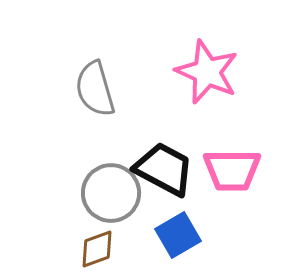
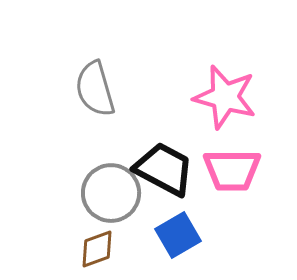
pink star: moved 18 px right, 25 px down; rotated 8 degrees counterclockwise
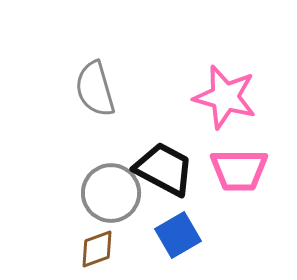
pink trapezoid: moved 7 px right
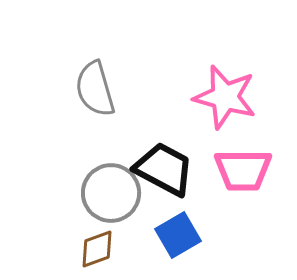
pink trapezoid: moved 4 px right
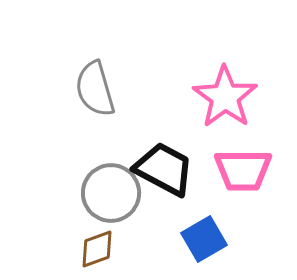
pink star: rotated 20 degrees clockwise
blue square: moved 26 px right, 4 px down
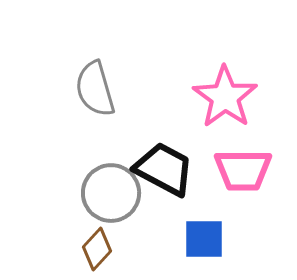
blue square: rotated 30 degrees clockwise
brown diamond: rotated 27 degrees counterclockwise
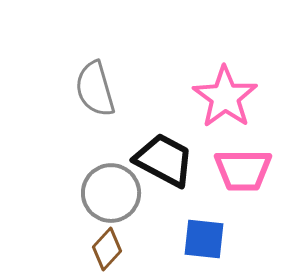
black trapezoid: moved 9 px up
blue square: rotated 6 degrees clockwise
brown diamond: moved 10 px right
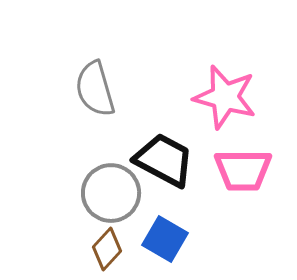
pink star: rotated 20 degrees counterclockwise
blue square: moved 39 px left; rotated 24 degrees clockwise
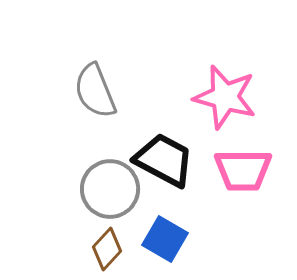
gray semicircle: moved 2 px down; rotated 6 degrees counterclockwise
gray circle: moved 1 px left, 4 px up
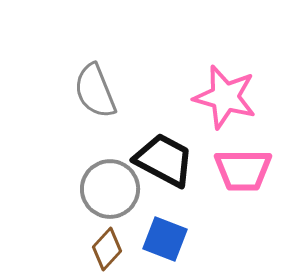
blue square: rotated 9 degrees counterclockwise
